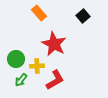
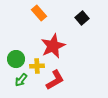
black square: moved 1 px left, 2 px down
red star: moved 1 px left, 2 px down; rotated 20 degrees clockwise
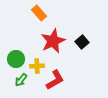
black square: moved 24 px down
red star: moved 5 px up
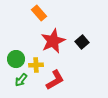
yellow cross: moved 1 px left, 1 px up
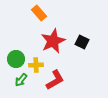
black square: rotated 24 degrees counterclockwise
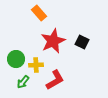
green arrow: moved 2 px right, 2 px down
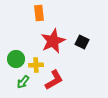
orange rectangle: rotated 35 degrees clockwise
red L-shape: moved 1 px left
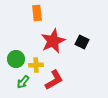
orange rectangle: moved 2 px left
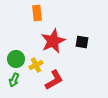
black square: rotated 16 degrees counterclockwise
yellow cross: rotated 24 degrees counterclockwise
green arrow: moved 9 px left, 2 px up; rotated 16 degrees counterclockwise
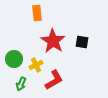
red star: rotated 15 degrees counterclockwise
green circle: moved 2 px left
green arrow: moved 7 px right, 4 px down
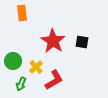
orange rectangle: moved 15 px left
green circle: moved 1 px left, 2 px down
yellow cross: moved 2 px down; rotated 16 degrees counterclockwise
